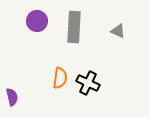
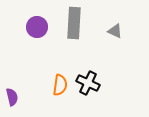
purple circle: moved 6 px down
gray rectangle: moved 4 px up
gray triangle: moved 3 px left
orange semicircle: moved 7 px down
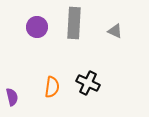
orange semicircle: moved 8 px left, 2 px down
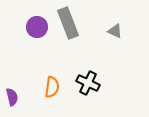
gray rectangle: moved 6 px left; rotated 24 degrees counterclockwise
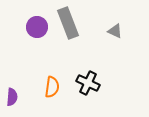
purple semicircle: rotated 18 degrees clockwise
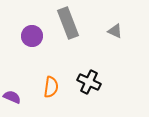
purple circle: moved 5 px left, 9 px down
black cross: moved 1 px right, 1 px up
orange semicircle: moved 1 px left
purple semicircle: rotated 72 degrees counterclockwise
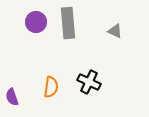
gray rectangle: rotated 16 degrees clockwise
purple circle: moved 4 px right, 14 px up
purple semicircle: rotated 132 degrees counterclockwise
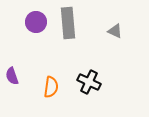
purple semicircle: moved 21 px up
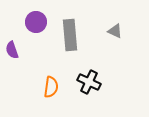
gray rectangle: moved 2 px right, 12 px down
purple semicircle: moved 26 px up
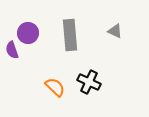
purple circle: moved 8 px left, 11 px down
orange semicircle: moved 4 px right; rotated 55 degrees counterclockwise
